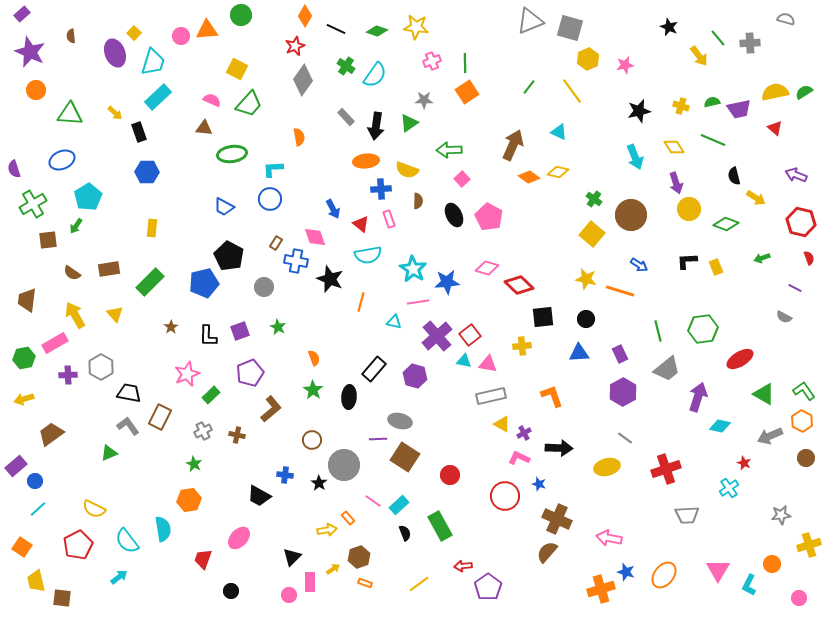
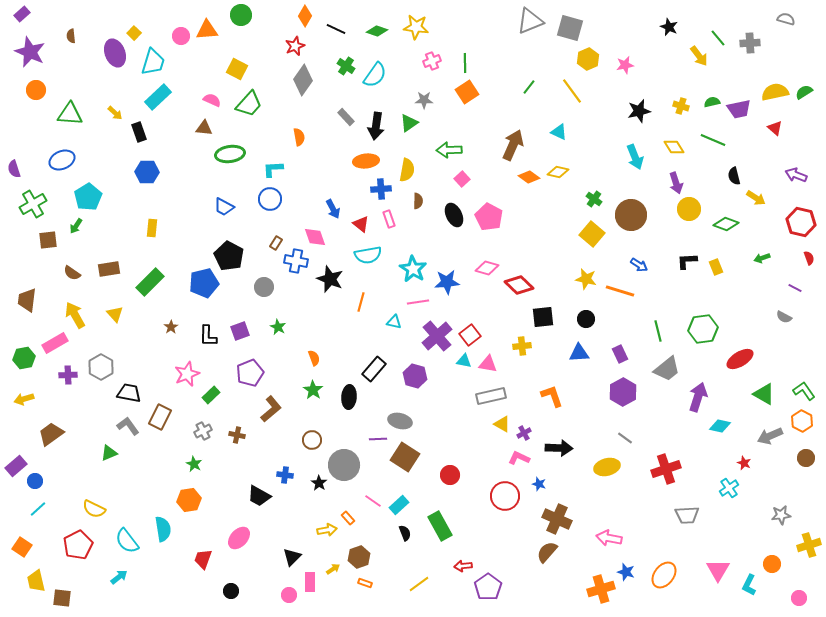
green ellipse at (232, 154): moved 2 px left
yellow semicircle at (407, 170): rotated 100 degrees counterclockwise
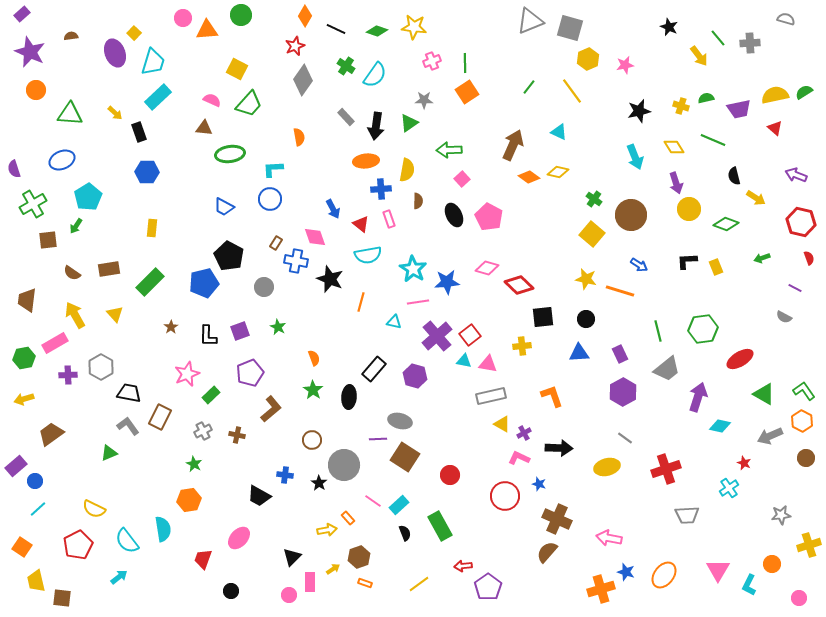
yellow star at (416, 27): moved 2 px left
brown semicircle at (71, 36): rotated 88 degrees clockwise
pink circle at (181, 36): moved 2 px right, 18 px up
yellow semicircle at (775, 92): moved 3 px down
green semicircle at (712, 102): moved 6 px left, 4 px up
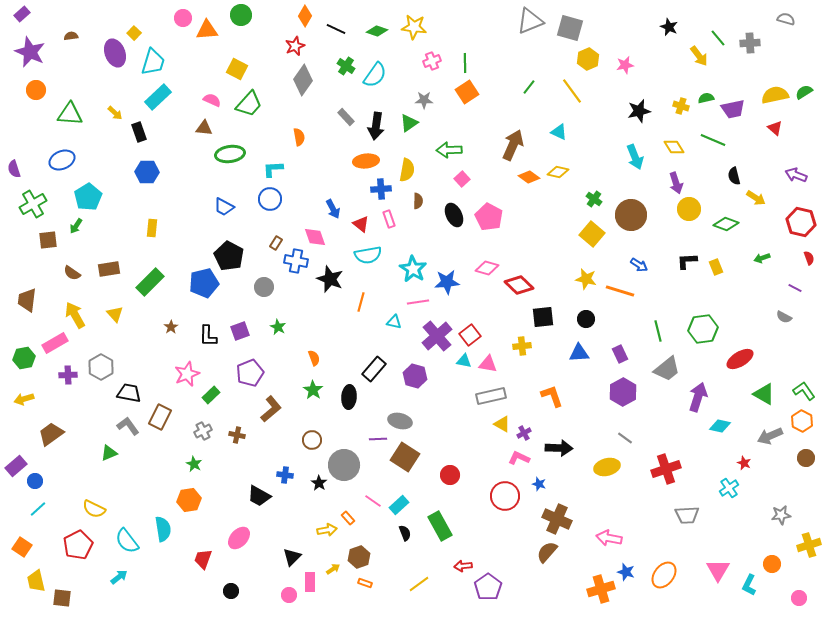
purple trapezoid at (739, 109): moved 6 px left
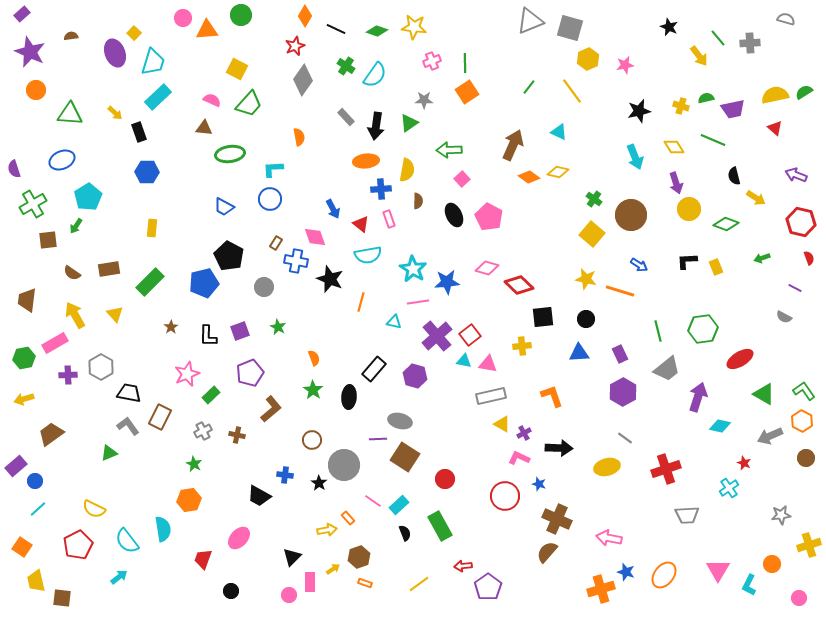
red circle at (450, 475): moved 5 px left, 4 px down
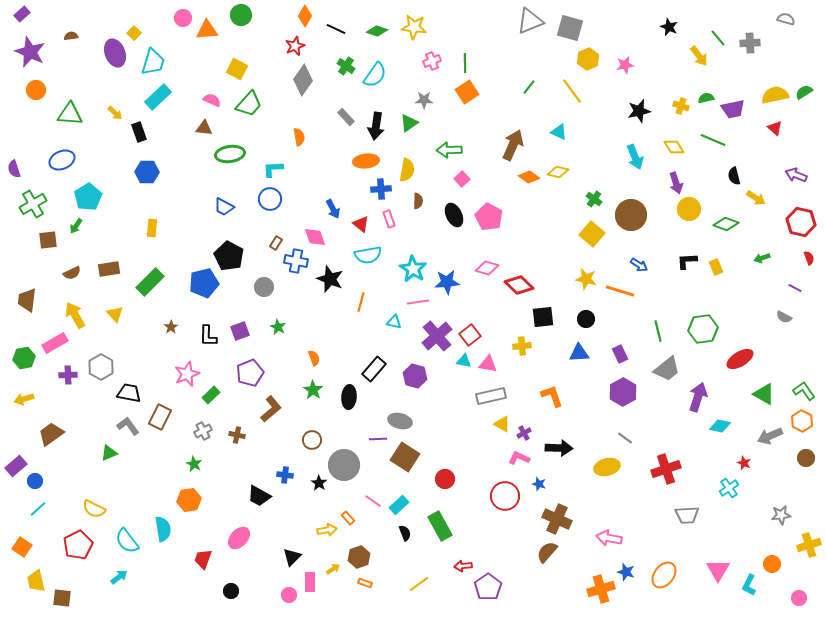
brown semicircle at (72, 273): rotated 60 degrees counterclockwise
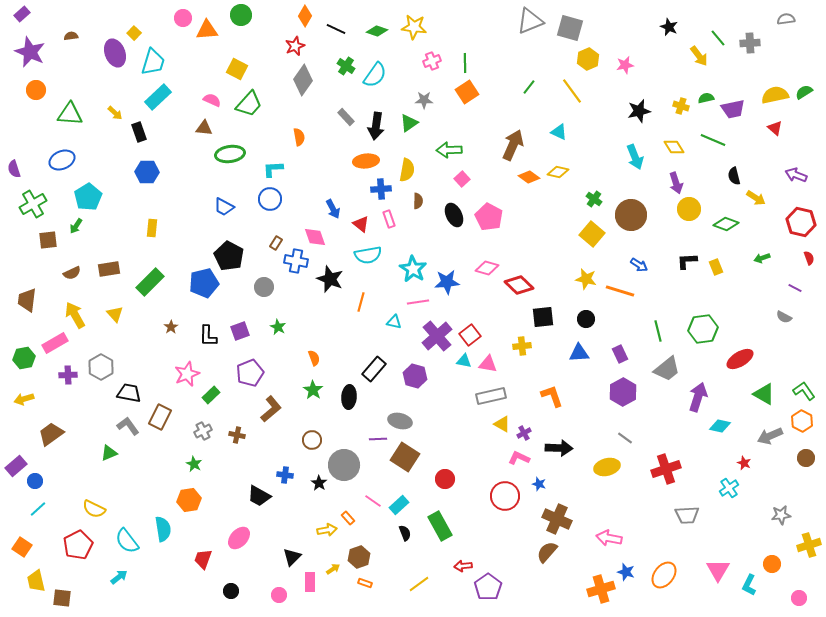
gray semicircle at (786, 19): rotated 24 degrees counterclockwise
pink circle at (289, 595): moved 10 px left
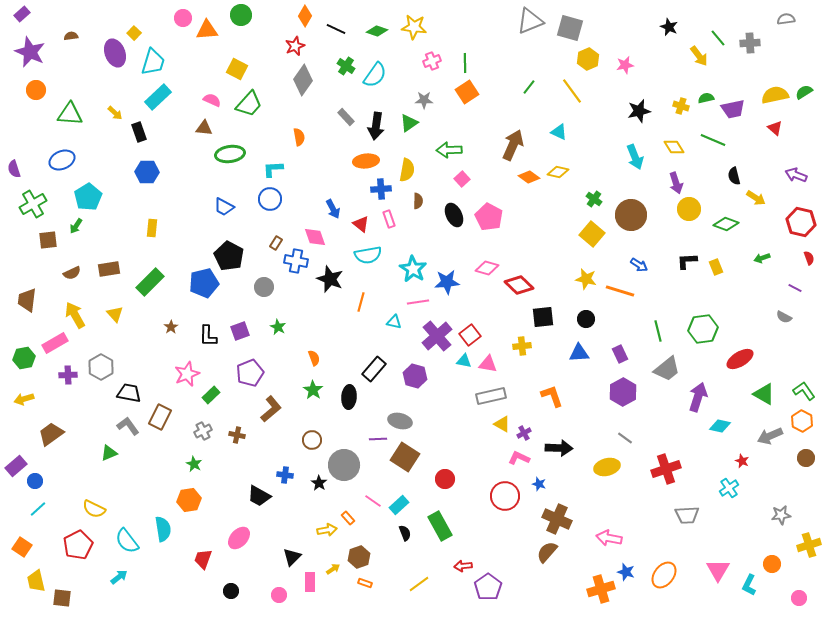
red star at (744, 463): moved 2 px left, 2 px up
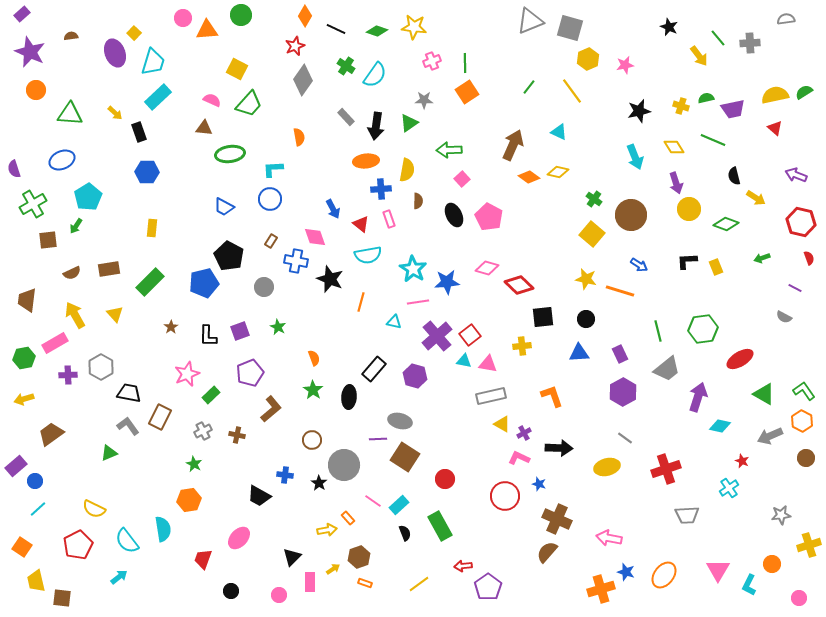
brown rectangle at (276, 243): moved 5 px left, 2 px up
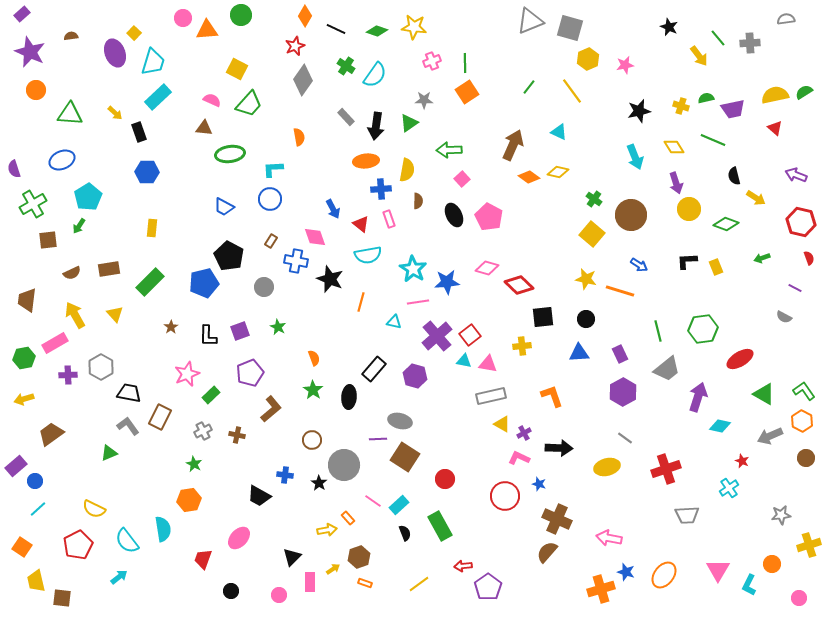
green arrow at (76, 226): moved 3 px right
